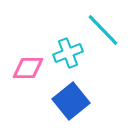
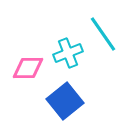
cyan line: moved 4 px down; rotated 9 degrees clockwise
blue square: moved 6 px left
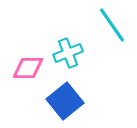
cyan line: moved 9 px right, 9 px up
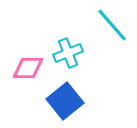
cyan line: rotated 6 degrees counterclockwise
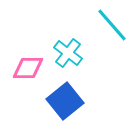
cyan cross: rotated 32 degrees counterclockwise
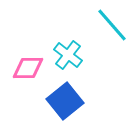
cyan cross: moved 2 px down
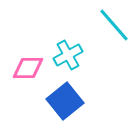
cyan line: moved 2 px right
cyan cross: rotated 24 degrees clockwise
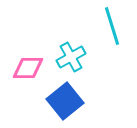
cyan line: moved 2 px left, 1 px down; rotated 24 degrees clockwise
cyan cross: moved 3 px right, 2 px down
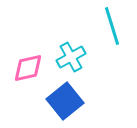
pink diamond: rotated 12 degrees counterclockwise
